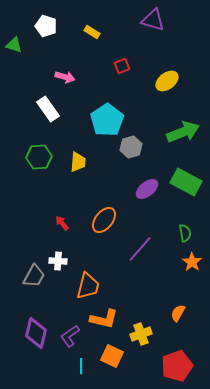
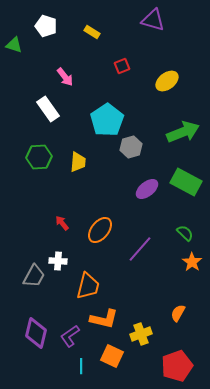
pink arrow: rotated 36 degrees clockwise
orange ellipse: moved 4 px left, 10 px down
green semicircle: rotated 36 degrees counterclockwise
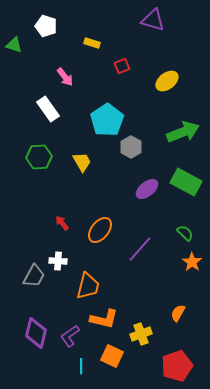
yellow rectangle: moved 11 px down; rotated 14 degrees counterclockwise
gray hexagon: rotated 15 degrees counterclockwise
yellow trapezoid: moved 4 px right; rotated 35 degrees counterclockwise
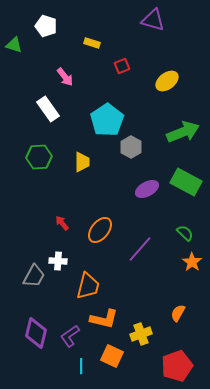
yellow trapezoid: rotated 30 degrees clockwise
purple ellipse: rotated 10 degrees clockwise
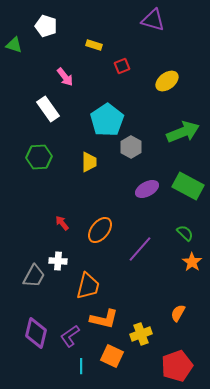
yellow rectangle: moved 2 px right, 2 px down
yellow trapezoid: moved 7 px right
green rectangle: moved 2 px right, 4 px down
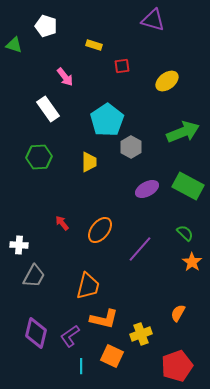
red square: rotated 14 degrees clockwise
white cross: moved 39 px left, 16 px up
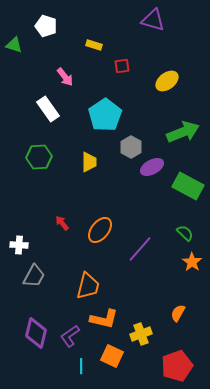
cyan pentagon: moved 2 px left, 5 px up
purple ellipse: moved 5 px right, 22 px up
